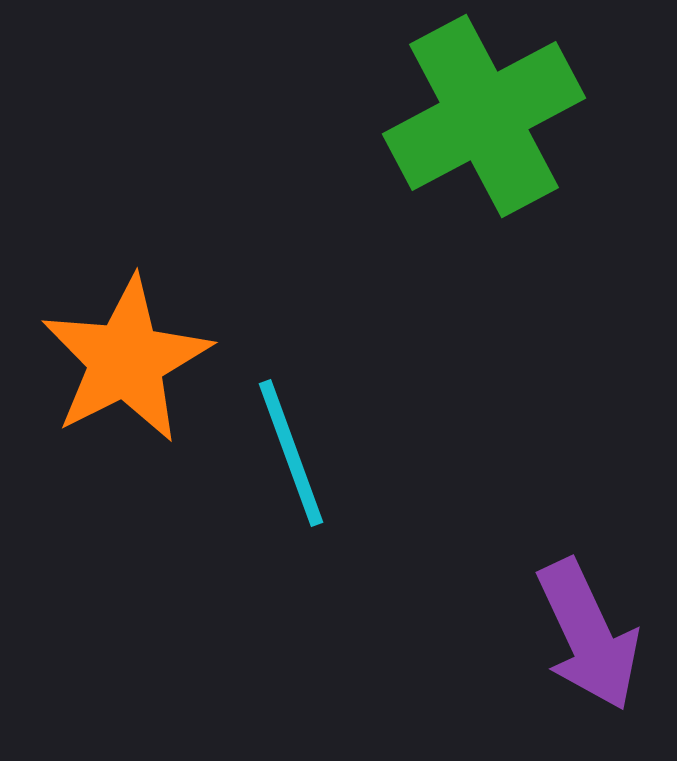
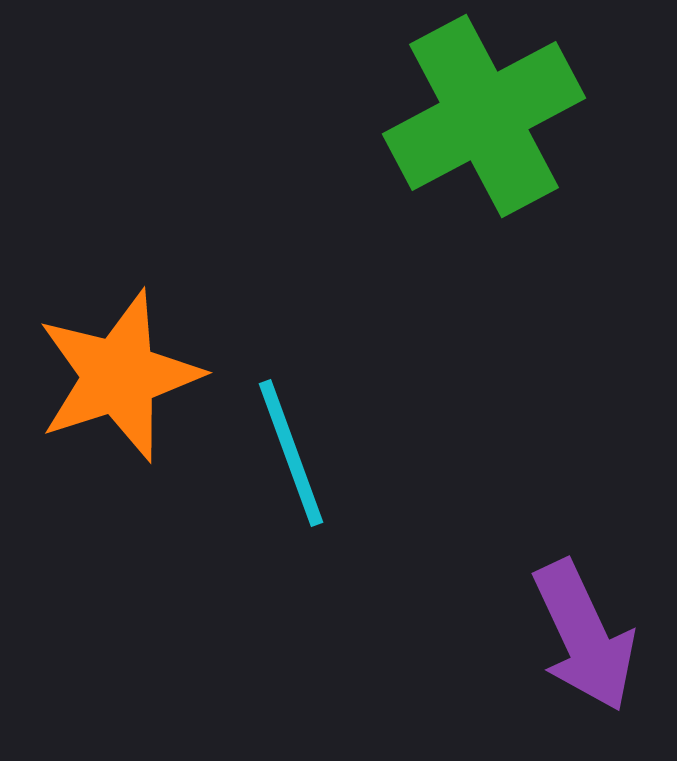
orange star: moved 7 px left, 16 px down; rotated 9 degrees clockwise
purple arrow: moved 4 px left, 1 px down
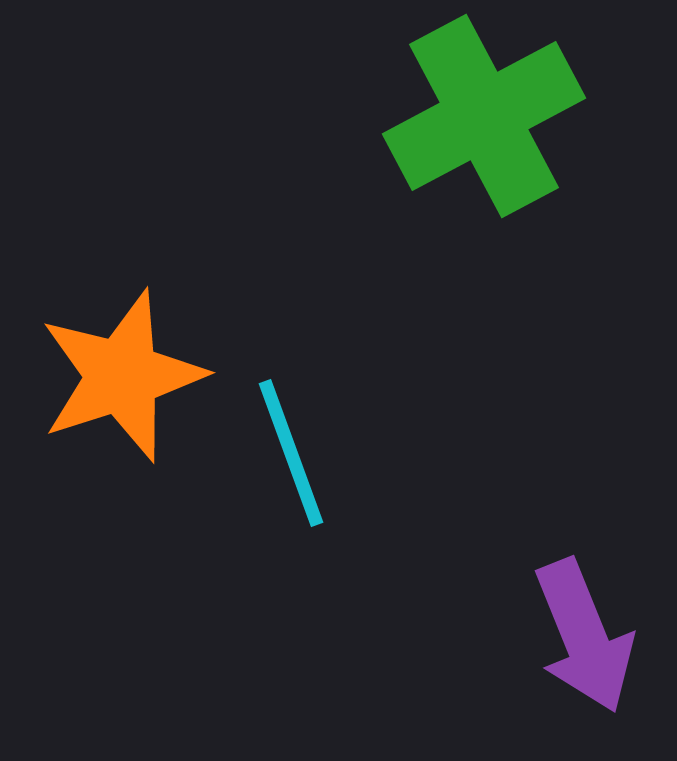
orange star: moved 3 px right
purple arrow: rotated 3 degrees clockwise
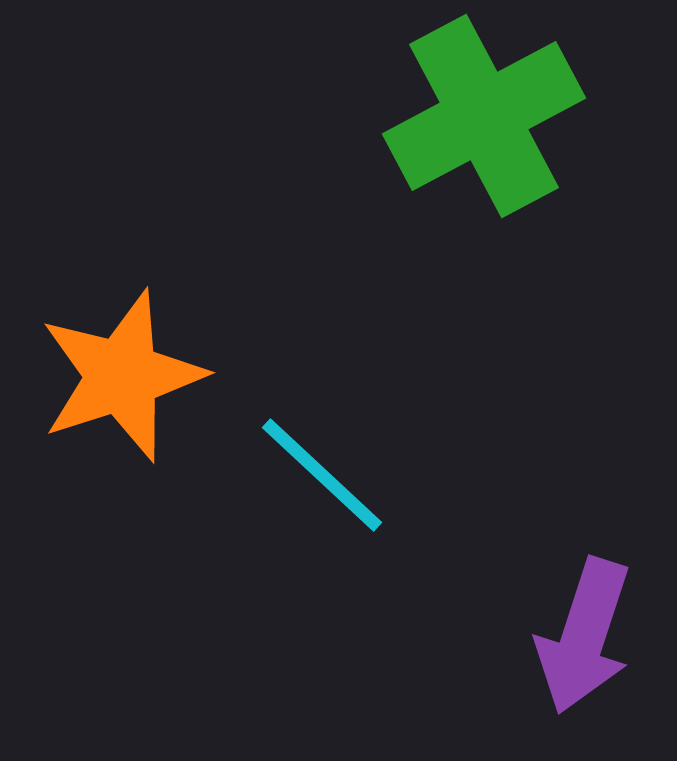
cyan line: moved 31 px right, 22 px down; rotated 27 degrees counterclockwise
purple arrow: rotated 40 degrees clockwise
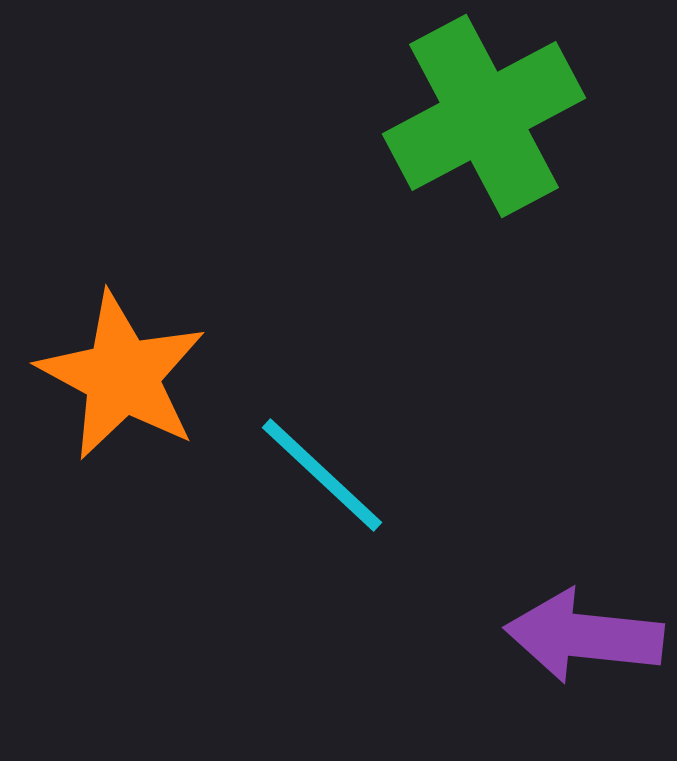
orange star: rotated 26 degrees counterclockwise
purple arrow: rotated 78 degrees clockwise
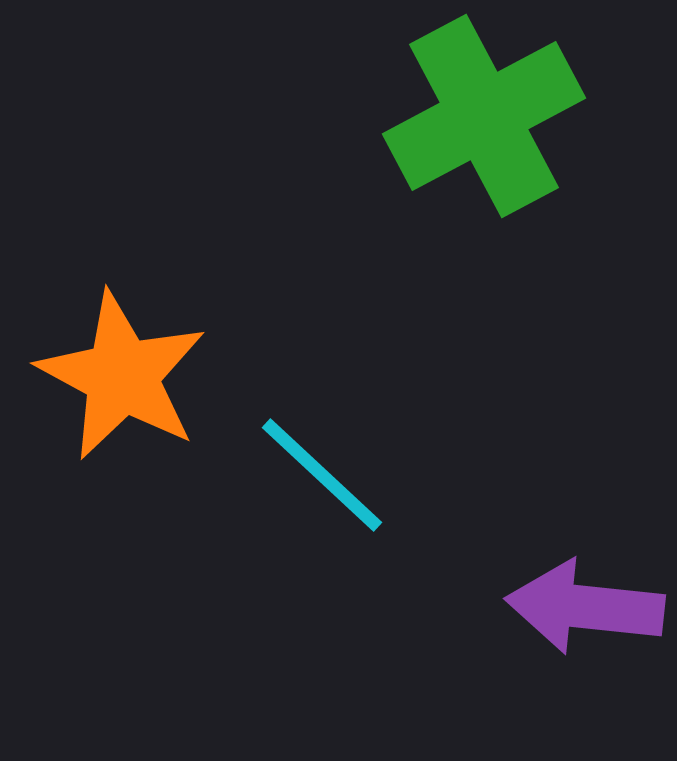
purple arrow: moved 1 px right, 29 px up
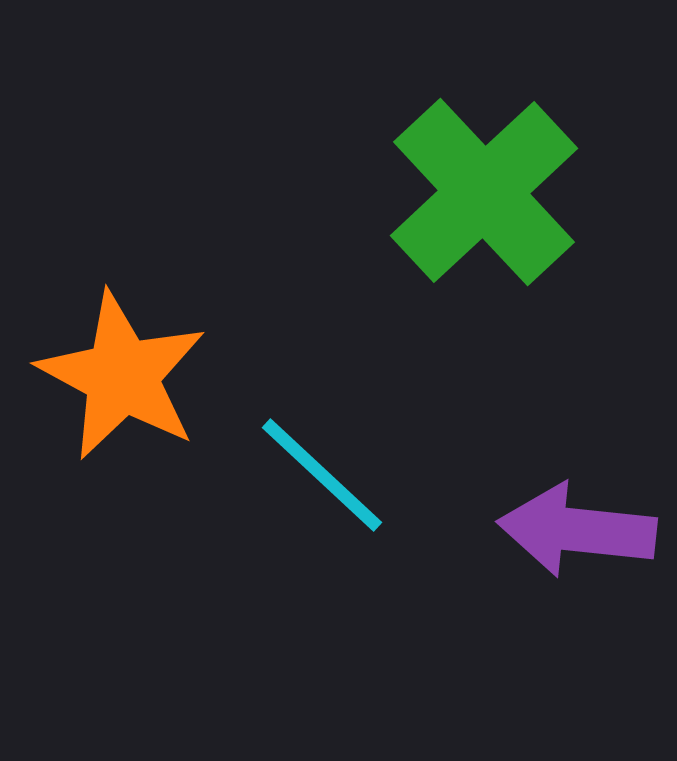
green cross: moved 76 px down; rotated 15 degrees counterclockwise
purple arrow: moved 8 px left, 77 px up
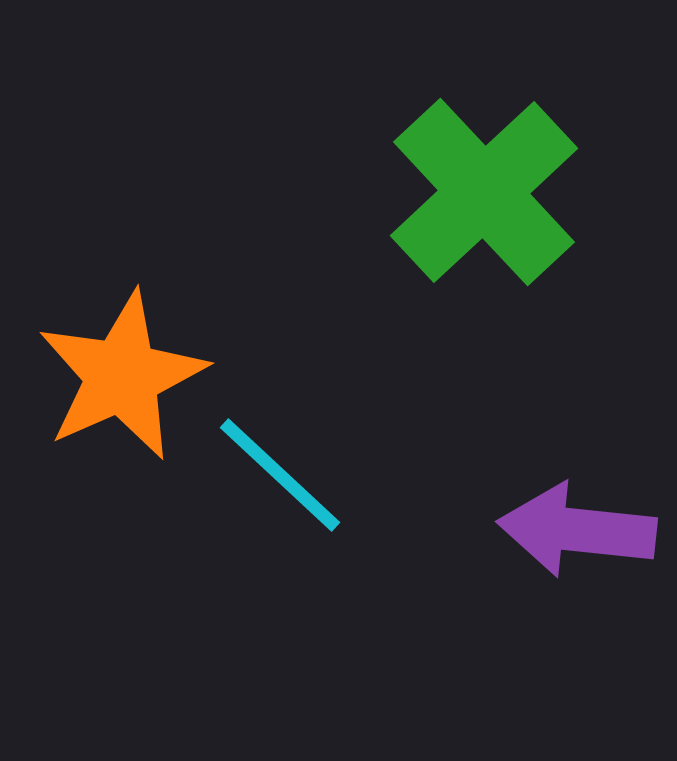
orange star: rotated 20 degrees clockwise
cyan line: moved 42 px left
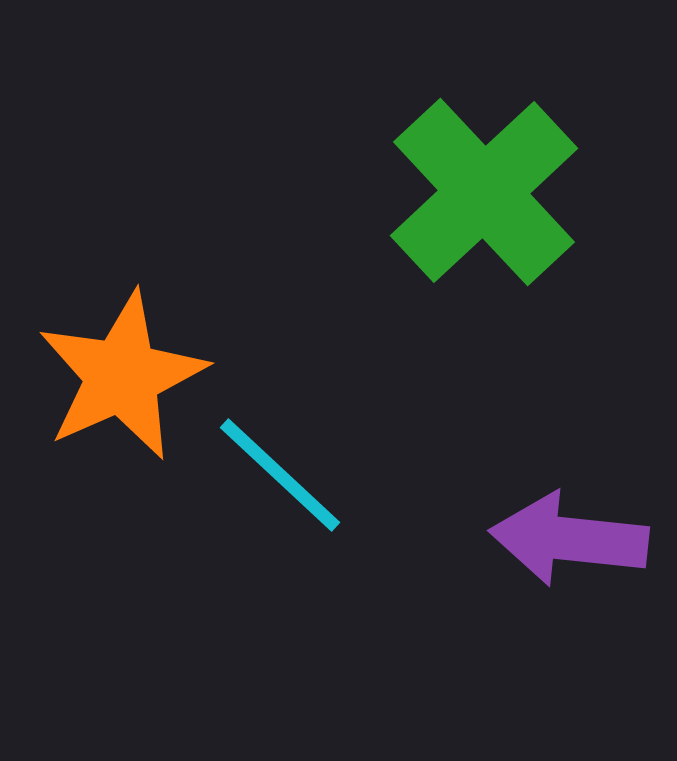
purple arrow: moved 8 px left, 9 px down
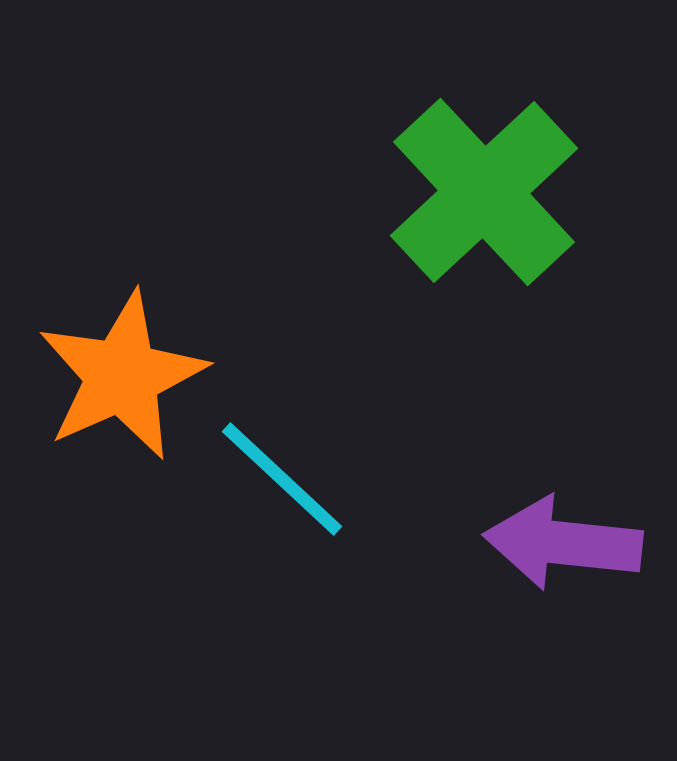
cyan line: moved 2 px right, 4 px down
purple arrow: moved 6 px left, 4 px down
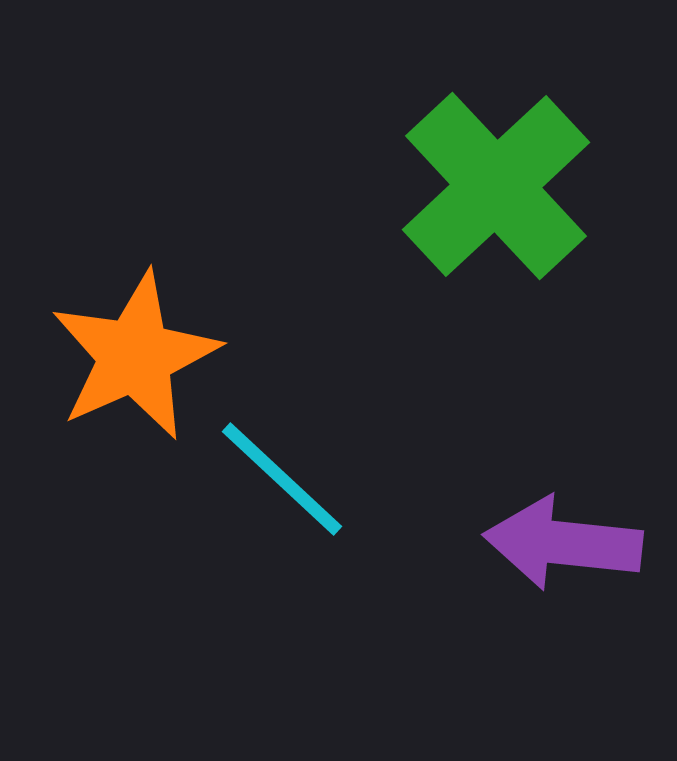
green cross: moved 12 px right, 6 px up
orange star: moved 13 px right, 20 px up
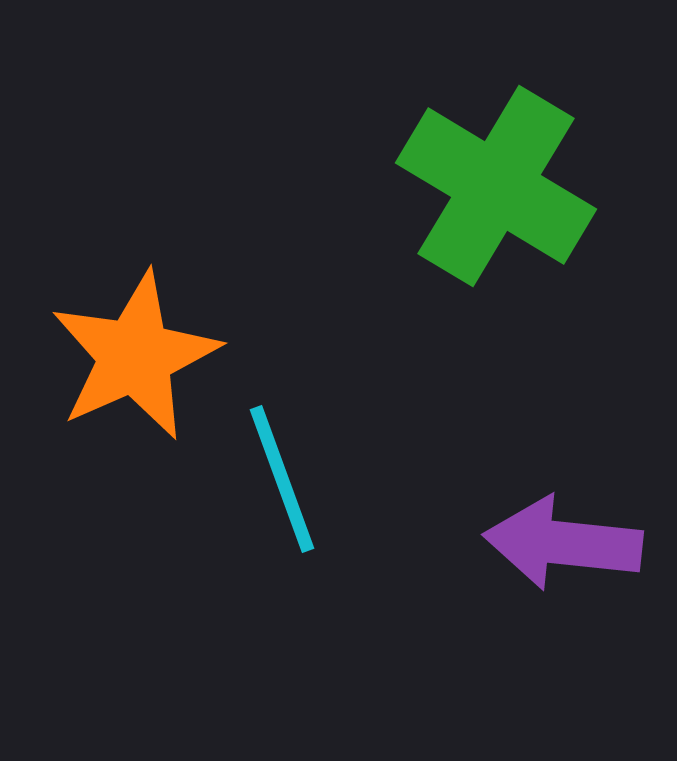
green cross: rotated 16 degrees counterclockwise
cyan line: rotated 27 degrees clockwise
